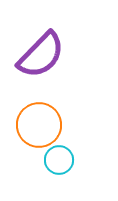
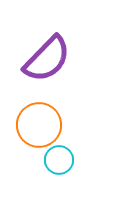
purple semicircle: moved 6 px right, 4 px down
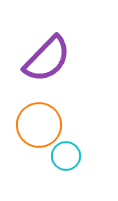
cyan circle: moved 7 px right, 4 px up
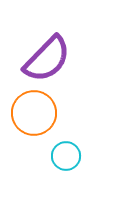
orange circle: moved 5 px left, 12 px up
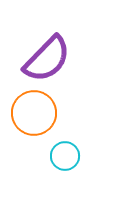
cyan circle: moved 1 px left
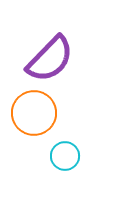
purple semicircle: moved 3 px right
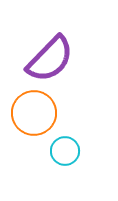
cyan circle: moved 5 px up
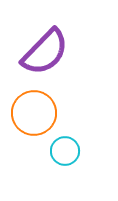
purple semicircle: moved 5 px left, 7 px up
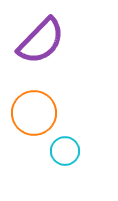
purple semicircle: moved 4 px left, 11 px up
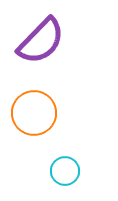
cyan circle: moved 20 px down
